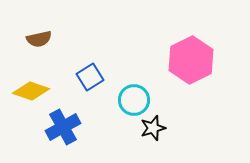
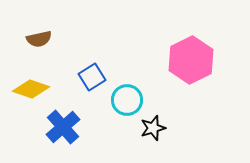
blue square: moved 2 px right
yellow diamond: moved 2 px up
cyan circle: moved 7 px left
blue cross: rotated 12 degrees counterclockwise
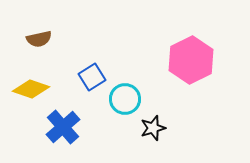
cyan circle: moved 2 px left, 1 px up
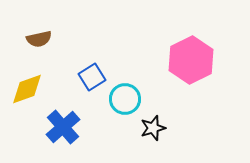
yellow diamond: moved 4 px left; rotated 39 degrees counterclockwise
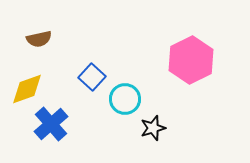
blue square: rotated 16 degrees counterclockwise
blue cross: moved 12 px left, 3 px up
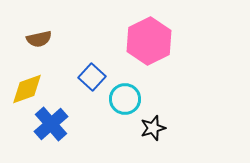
pink hexagon: moved 42 px left, 19 px up
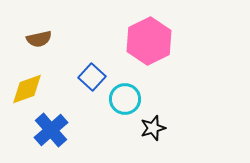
blue cross: moved 6 px down
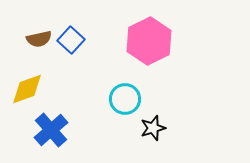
blue square: moved 21 px left, 37 px up
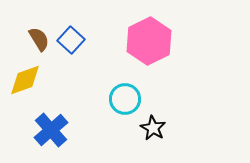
brown semicircle: rotated 110 degrees counterclockwise
yellow diamond: moved 2 px left, 9 px up
black star: rotated 25 degrees counterclockwise
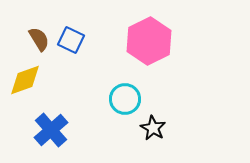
blue square: rotated 16 degrees counterclockwise
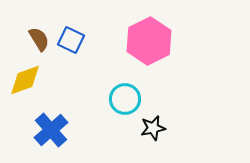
black star: rotated 30 degrees clockwise
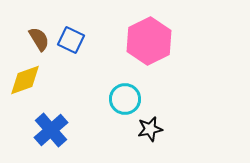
black star: moved 3 px left, 1 px down
